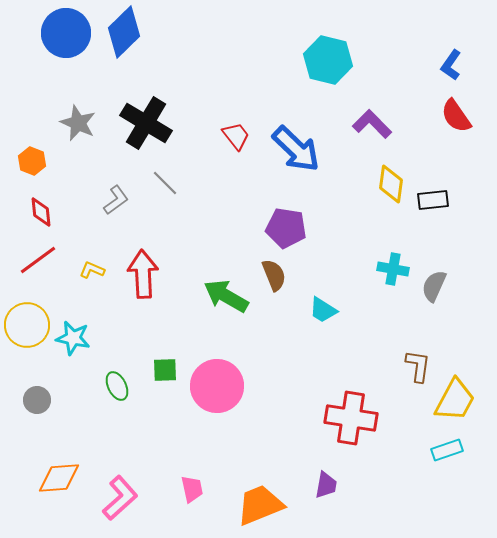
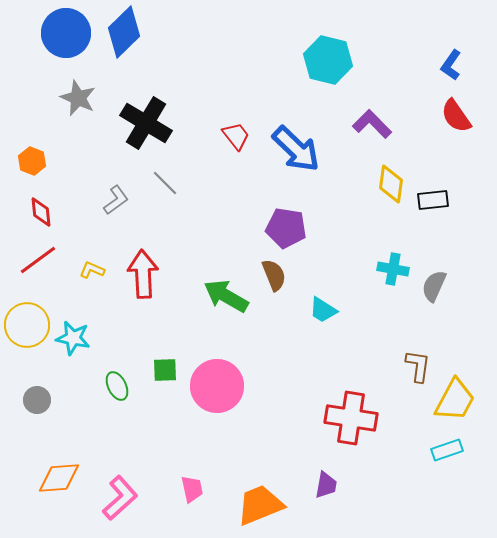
gray star: moved 25 px up
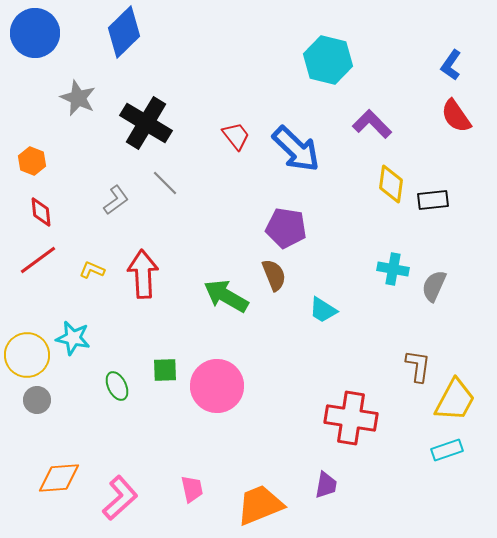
blue circle: moved 31 px left
yellow circle: moved 30 px down
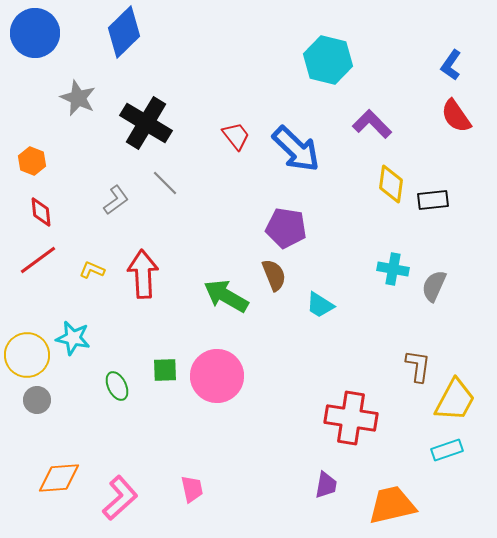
cyan trapezoid: moved 3 px left, 5 px up
pink circle: moved 10 px up
orange trapezoid: moved 132 px right; rotated 9 degrees clockwise
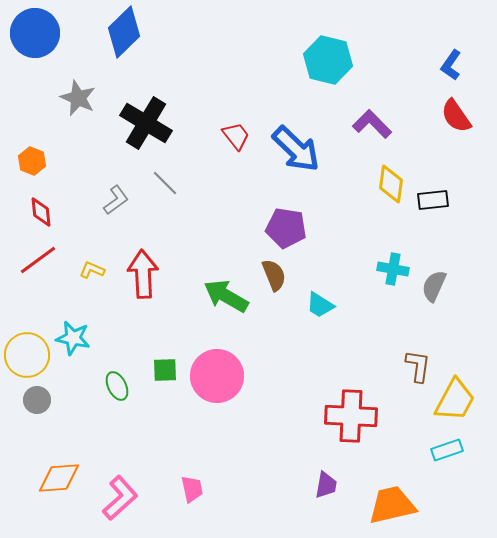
red cross: moved 2 px up; rotated 6 degrees counterclockwise
